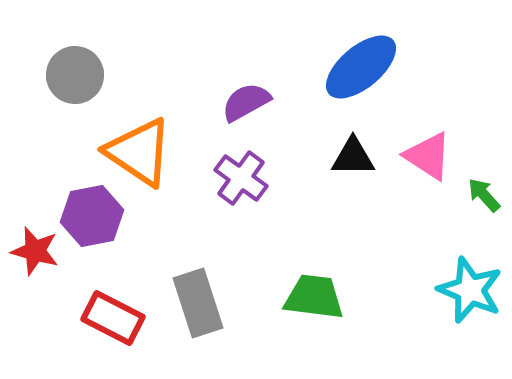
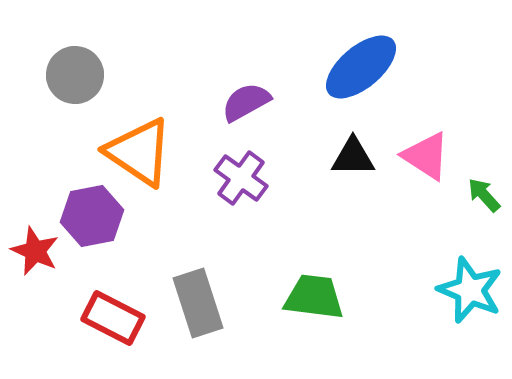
pink triangle: moved 2 px left
red star: rotated 9 degrees clockwise
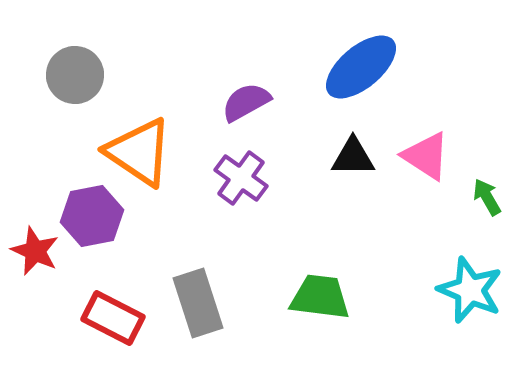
green arrow: moved 3 px right, 2 px down; rotated 12 degrees clockwise
green trapezoid: moved 6 px right
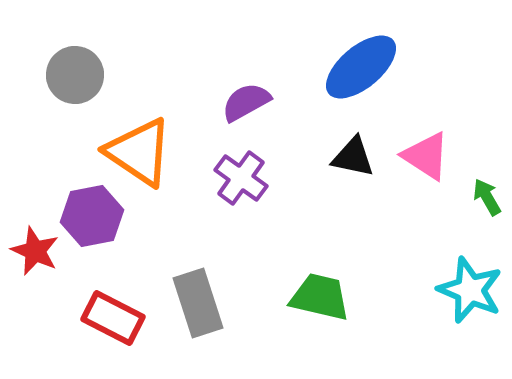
black triangle: rotated 12 degrees clockwise
green trapezoid: rotated 6 degrees clockwise
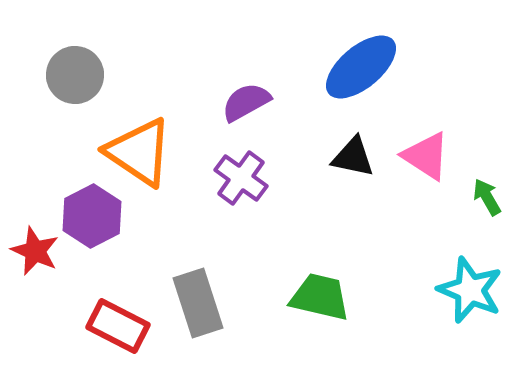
purple hexagon: rotated 16 degrees counterclockwise
red rectangle: moved 5 px right, 8 px down
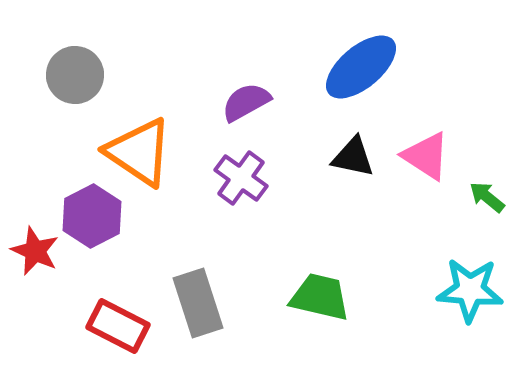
green arrow: rotated 21 degrees counterclockwise
cyan star: rotated 18 degrees counterclockwise
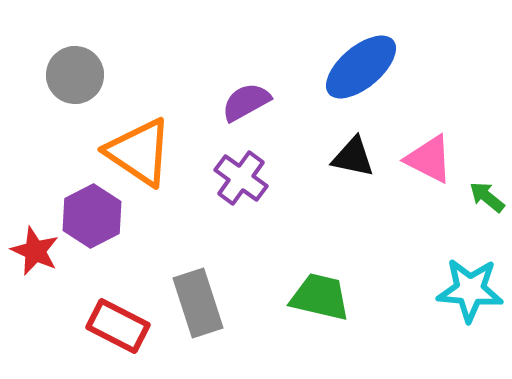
pink triangle: moved 3 px right, 3 px down; rotated 6 degrees counterclockwise
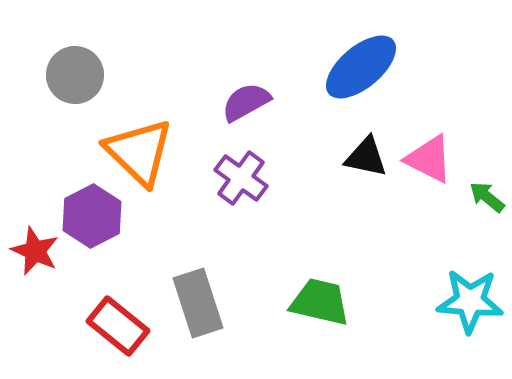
orange triangle: rotated 10 degrees clockwise
black triangle: moved 13 px right
cyan star: moved 11 px down
green trapezoid: moved 5 px down
red rectangle: rotated 12 degrees clockwise
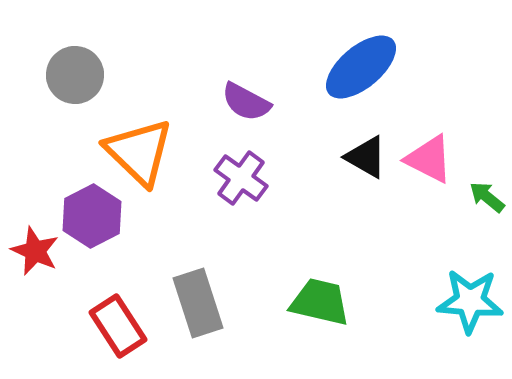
purple semicircle: rotated 123 degrees counterclockwise
black triangle: rotated 18 degrees clockwise
red rectangle: rotated 18 degrees clockwise
